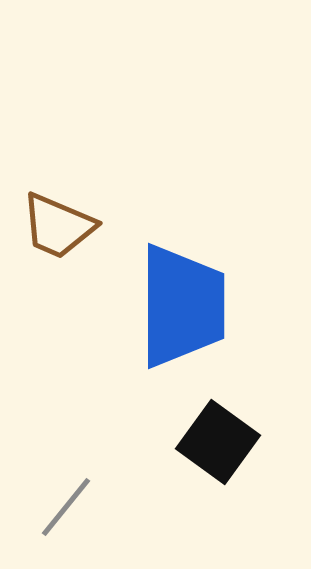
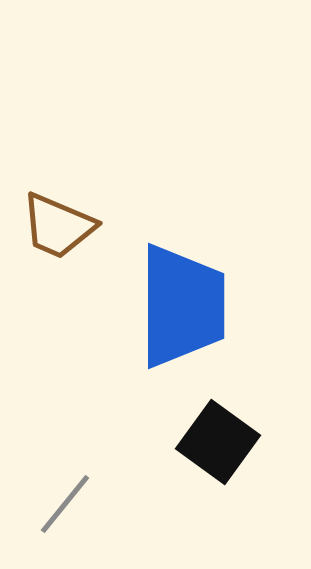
gray line: moved 1 px left, 3 px up
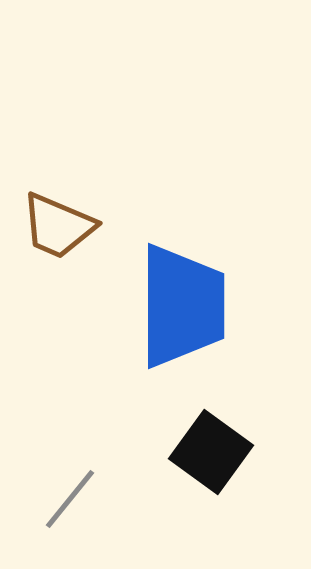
black square: moved 7 px left, 10 px down
gray line: moved 5 px right, 5 px up
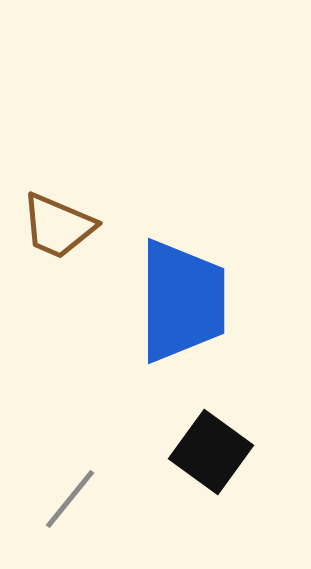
blue trapezoid: moved 5 px up
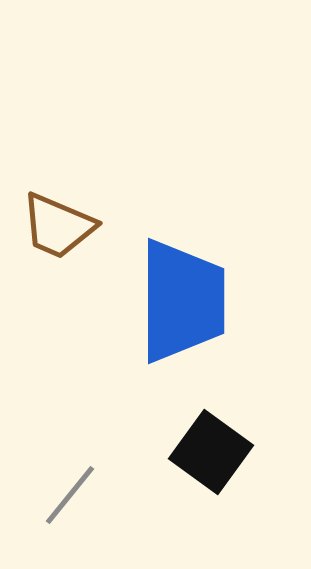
gray line: moved 4 px up
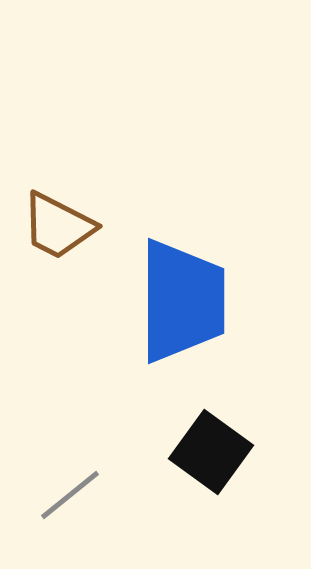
brown trapezoid: rotated 4 degrees clockwise
gray line: rotated 12 degrees clockwise
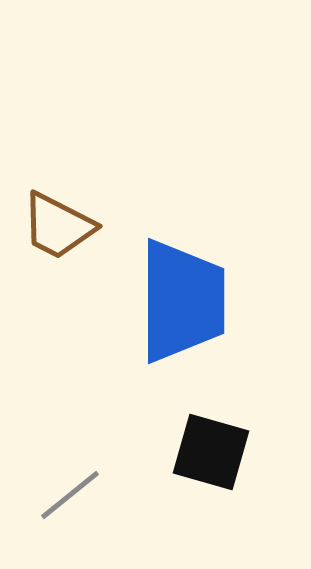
black square: rotated 20 degrees counterclockwise
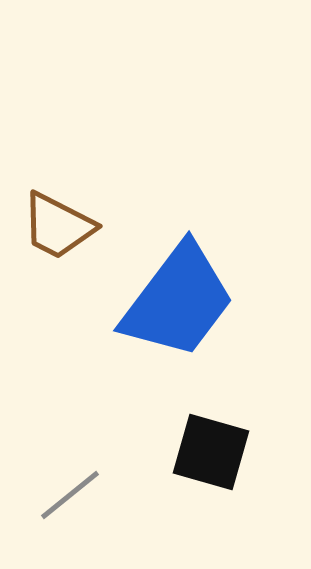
blue trapezoid: moved 4 px left; rotated 37 degrees clockwise
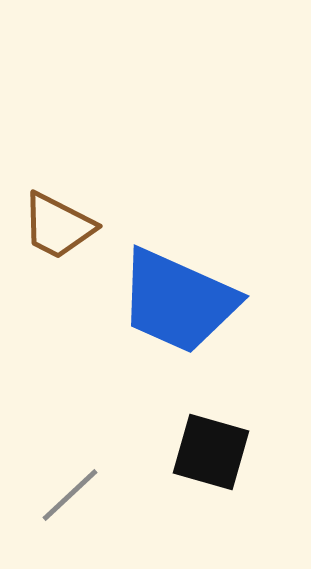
blue trapezoid: rotated 77 degrees clockwise
gray line: rotated 4 degrees counterclockwise
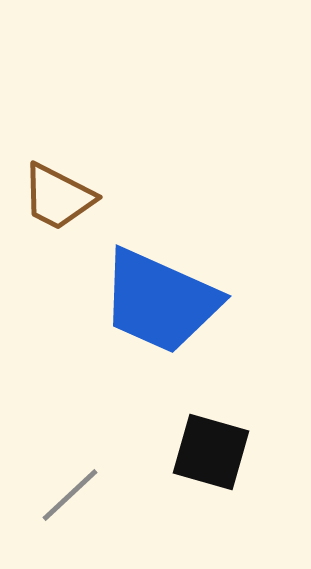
brown trapezoid: moved 29 px up
blue trapezoid: moved 18 px left
